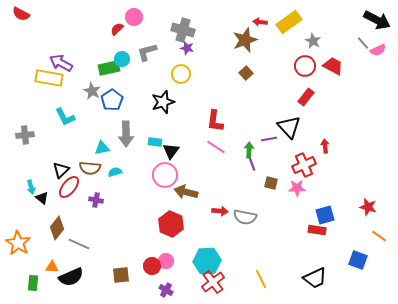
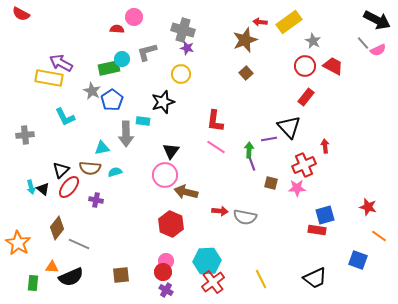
red semicircle at (117, 29): rotated 48 degrees clockwise
cyan rectangle at (155, 142): moved 12 px left, 21 px up
black triangle at (42, 198): moved 1 px right, 9 px up
red circle at (152, 266): moved 11 px right, 6 px down
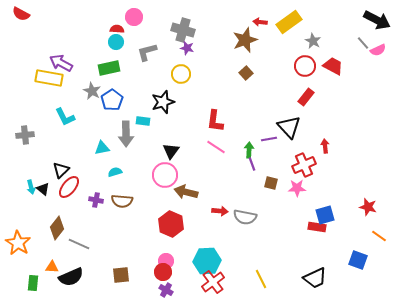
cyan circle at (122, 59): moved 6 px left, 17 px up
brown semicircle at (90, 168): moved 32 px right, 33 px down
red rectangle at (317, 230): moved 3 px up
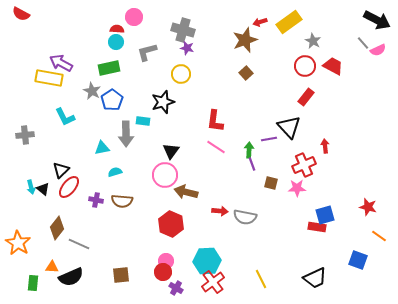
red arrow at (260, 22): rotated 24 degrees counterclockwise
purple cross at (166, 290): moved 10 px right, 2 px up
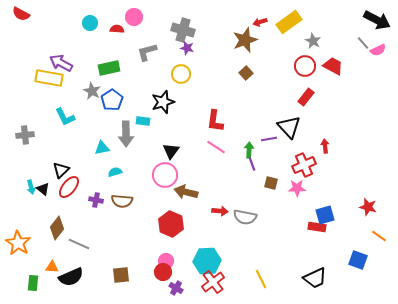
cyan circle at (116, 42): moved 26 px left, 19 px up
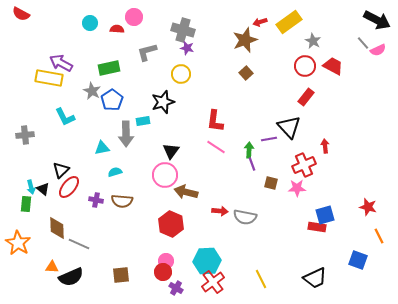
cyan rectangle at (143, 121): rotated 16 degrees counterclockwise
brown diamond at (57, 228): rotated 40 degrees counterclockwise
orange line at (379, 236): rotated 28 degrees clockwise
green rectangle at (33, 283): moved 7 px left, 79 px up
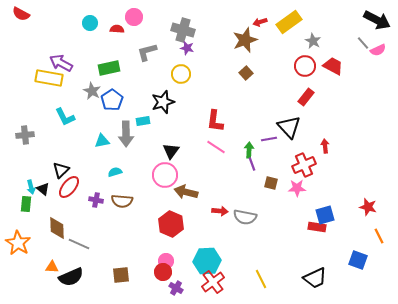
cyan triangle at (102, 148): moved 7 px up
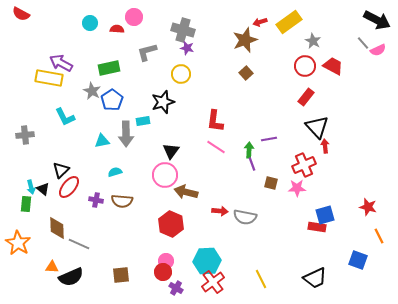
black triangle at (289, 127): moved 28 px right
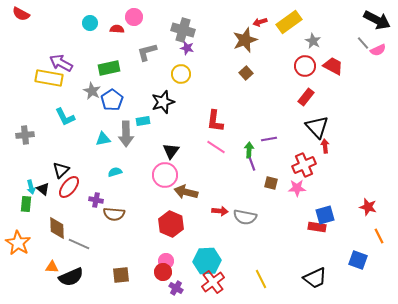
cyan triangle at (102, 141): moved 1 px right, 2 px up
brown semicircle at (122, 201): moved 8 px left, 13 px down
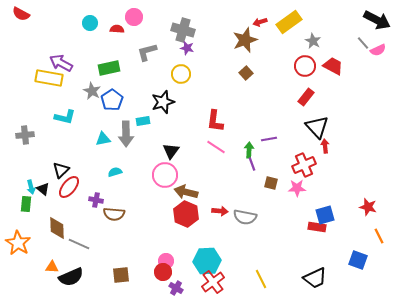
cyan L-shape at (65, 117): rotated 50 degrees counterclockwise
red hexagon at (171, 224): moved 15 px right, 10 px up
